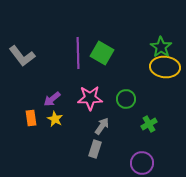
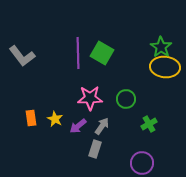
purple arrow: moved 26 px right, 27 px down
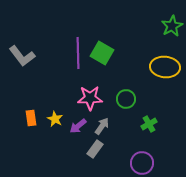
green star: moved 11 px right, 21 px up; rotated 10 degrees clockwise
gray rectangle: rotated 18 degrees clockwise
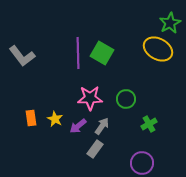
green star: moved 2 px left, 3 px up
yellow ellipse: moved 7 px left, 18 px up; rotated 24 degrees clockwise
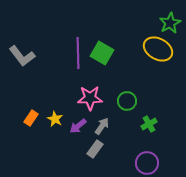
green circle: moved 1 px right, 2 px down
orange rectangle: rotated 42 degrees clockwise
purple circle: moved 5 px right
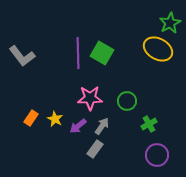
purple circle: moved 10 px right, 8 px up
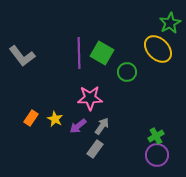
yellow ellipse: rotated 16 degrees clockwise
purple line: moved 1 px right
green circle: moved 29 px up
green cross: moved 7 px right, 12 px down
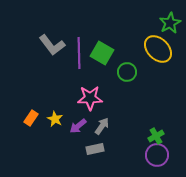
gray L-shape: moved 30 px right, 11 px up
gray rectangle: rotated 42 degrees clockwise
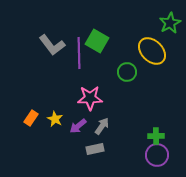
yellow ellipse: moved 6 px left, 2 px down
green square: moved 5 px left, 12 px up
green cross: rotated 28 degrees clockwise
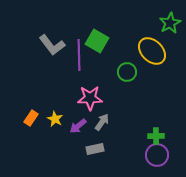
purple line: moved 2 px down
gray arrow: moved 4 px up
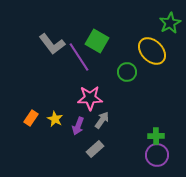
gray L-shape: moved 1 px up
purple line: moved 2 px down; rotated 32 degrees counterclockwise
gray arrow: moved 2 px up
purple arrow: rotated 30 degrees counterclockwise
gray rectangle: rotated 30 degrees counterclockwise
